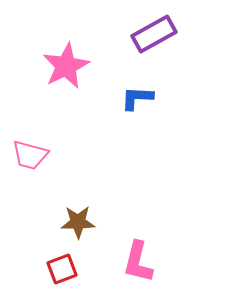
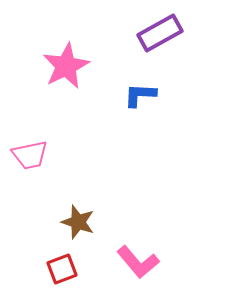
purple rectangle: moved 6 px right, 1 px up
blue L-shape: moved 3 px right, 3 px up
pink trapezoid: rotated 27 degrees counterclockwise
brown star: rotated 20 degrees clockwise
pink L-shape: rotated 54 degrees counterclockwise
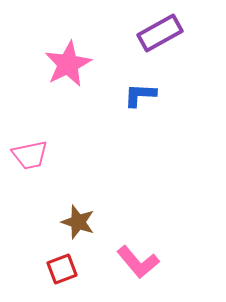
pink star: moved 2 px right, 2 px up
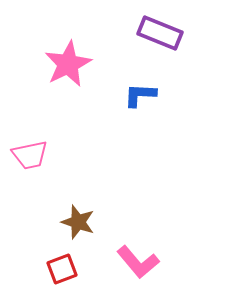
purple rectangle: rotated 51 degrees clockwise
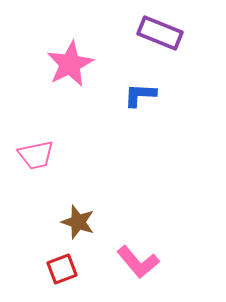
pink star: moved 2 px right
pink trapezoid: moved 6 px right
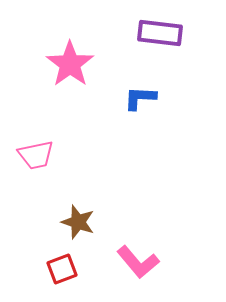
purple rectangle: rotated 15 degrees counterclockwise
pink star: rotated 9 degrees counterclockwise
blue L-shape: moved 3 px down
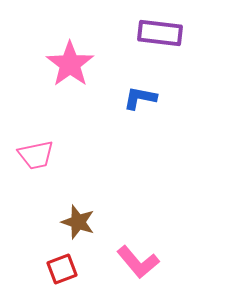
blue L-shape: rotated 8 degrees clockwise
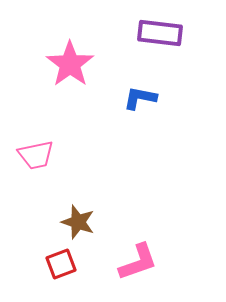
pink L-shape: rotated 69 degrees counterclockwise
red square: moved 1 px left, 5 px up
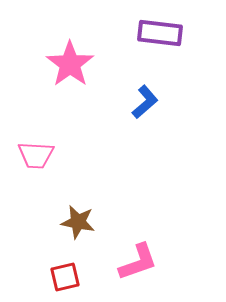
blue L-shape: moved 5 px right, 4 px down; rotated 128 degrees clockwise
pink trapezoid: rotated 15 degrees clockwise
brown star: rotated 8 degrees counterclockwise
red square: moved 4 px right, 13 px down; rotated 8 degrees clockwise
